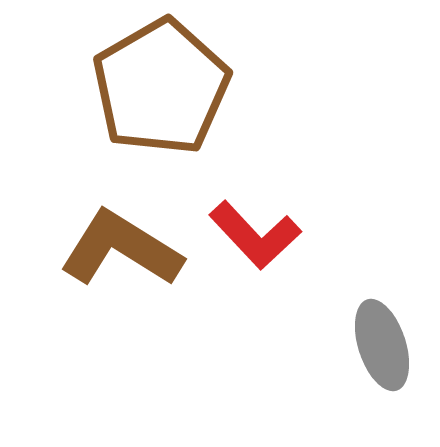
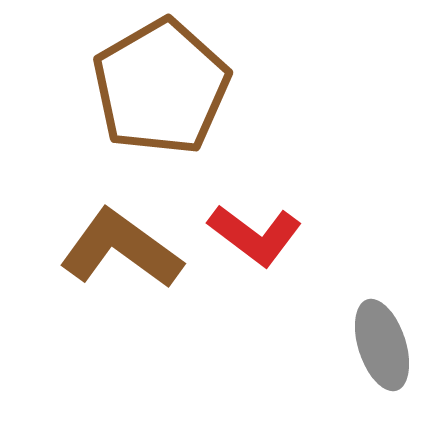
red L-shape: rotated 10 degrees counterclockwise
brown L-shape: rotated 4 degrees clockwise
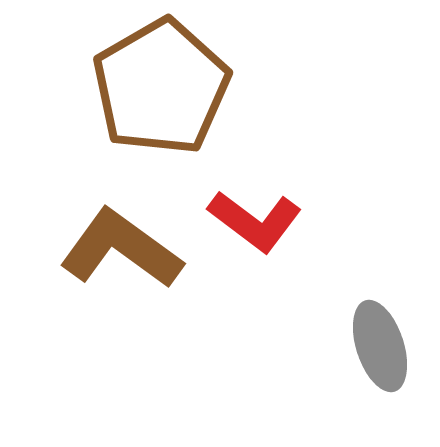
red L-shape: moved 14 px up
gray ellipse: moved 2 px left, 1 px down
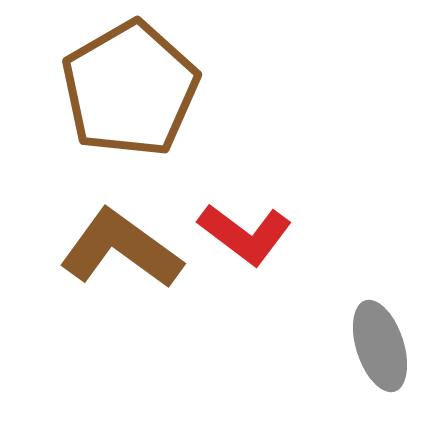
brown pentagon: moved 31 px left, 2 px down
red L-shape: moved 10 px left, 13 px down
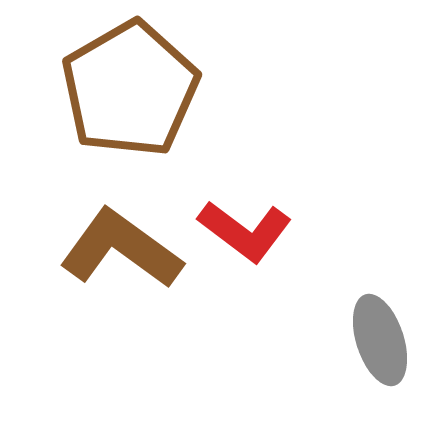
red L-shape: moved 3 px up
gray ellipse: moved 6 px up
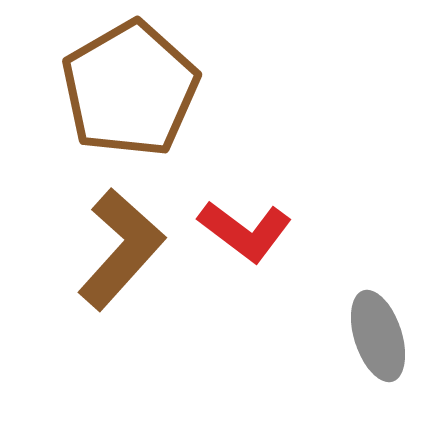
brown L-shape: rotated 96 degrees clockwise
gray ellipse: moved 2 px left, 4 px up
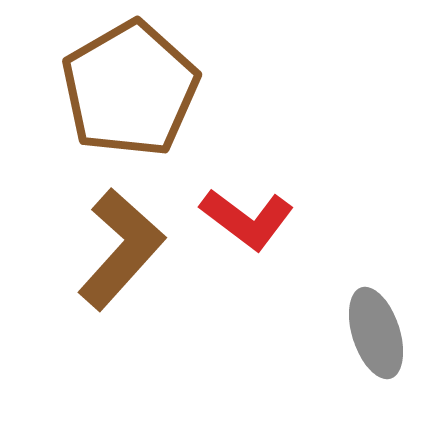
red L-shape: moved 2 px right, 12 px up
gray ellipse: moved 2 px left, 3 px up
